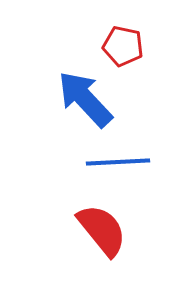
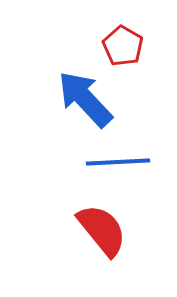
red pentagon: rotated 18 degrees clockwise
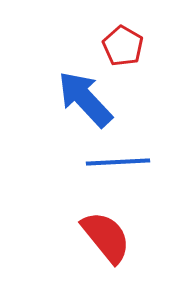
red semicircle: moved 4 px right, 7 px down
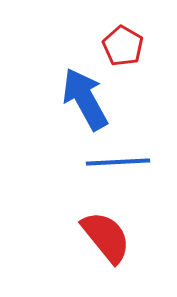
blue arrow: rotated 14 degrees clockwise
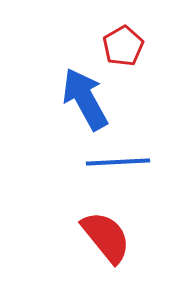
red pentagon: rotated 12 degrees clockwise
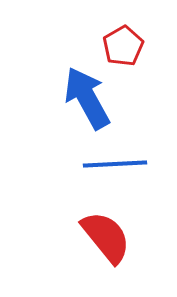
blue arrow: moved 2 px right, 1 px up
blue line: moved 3 px left, 2 px down
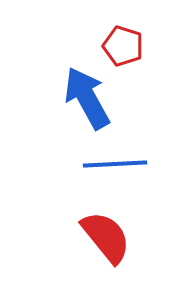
red pentagon: rotated 24 degrees counterclockwise
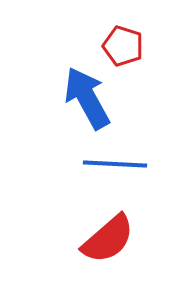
blue line: rotated 6 degrees clockwise
red semicircle: moved 2 px right, 2 px down; rotated 88 degrees clockwise
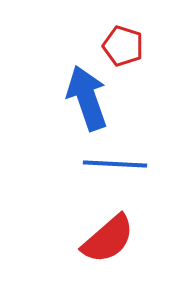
blue arrow: rotated 10 degrees clockwise
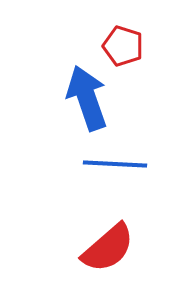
red semicircle: moved 9 px down
